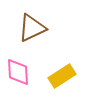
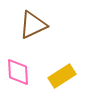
brown triangle: moved 1 px right, 3 px up
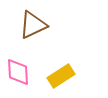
yellow rectangle: moved 1 px left
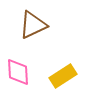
yellow rectangle: moved 2 px right
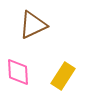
yellow rectangle: rotated 24 degrees counterclockwise
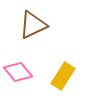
pink diamond: rotated 36 degrees counterclockwise
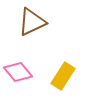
brown triangle: moved 1 px left, 3 px up
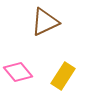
brown triangle: moved 13 px right
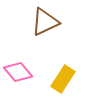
yellow rectangle: moved 3 px down
